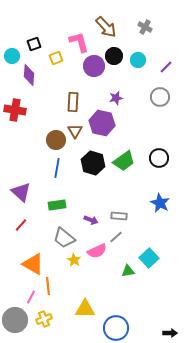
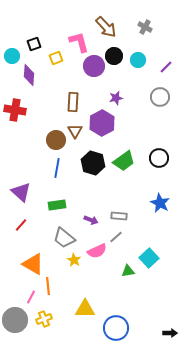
purple hexagon at (102, 123): rotated 20 degrees clockwise
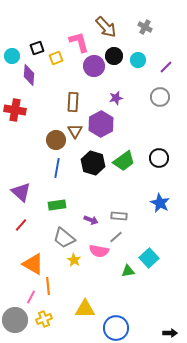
black square at (34, 44): moved 3 px right, 4 px down
purple hexagon at (102, 123): moved 1 px left, 1 px down
pink semicircle at (97, 251): moved 2 px right; rotated 36 degrees clockwise
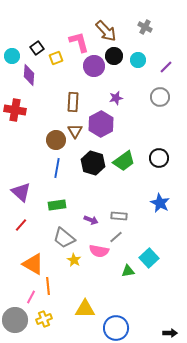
brown arrow at (106, 27): moved 4 px down
black square at (37, 48): rotated 16 degrees counterclockwise
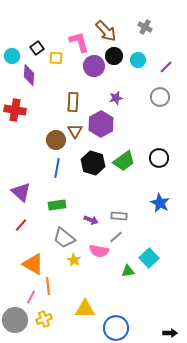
yellow square at (56, 58): rotated 24 degrees clockwise
